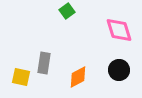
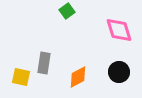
black circle: moved 2 px down
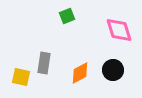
green square: moved 5 px down; rotated 14 degrees clockwise
black circle: moved 6 px left, 2 px up
orange diamond: moved 2 px right, 4 px up
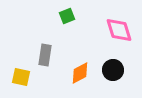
gray rectangle: moved 1 px right, 8 px up
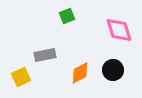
gray rectangle: rotated 70 degrees clockwise
yellow square: rotated 36 degrees counterclockwise
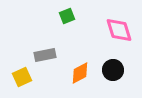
yellow square: moved 1 px right
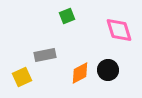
black circle: moved 5 px left
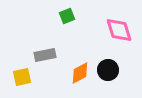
yellow square: rotated 12 degrees clockwise
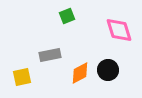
gray rectangle: moved 5 px right
